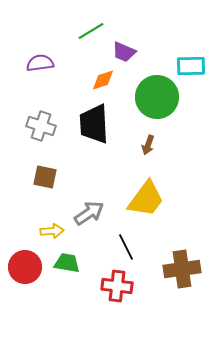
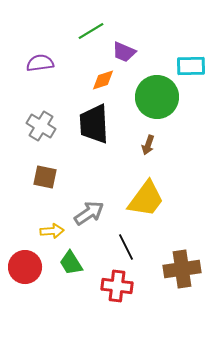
gray cross: rotated 12 degrees clockwise
green trapezoid: moved 4 px right; rotated 132 degrees counterclockwise
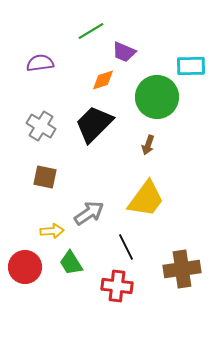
black trapezoid: rotated 48 degrees clockwise
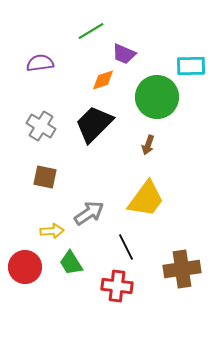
purple trapezoid: moved 2 px down
